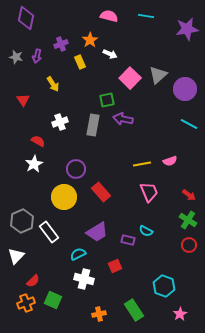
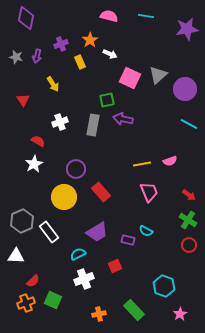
pink square at (130, 78): rotated 20 degrees counterclockwise
white triangle at (16, 256): rotated 48 degrees clockwise
white cross at (84, 279): rotated 36 degrees counterclockwise
green rectangle at (134, 310): rotated 10 degrees counterclockwise
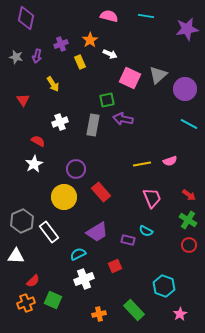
pink trapezoid at (149, 192): moved 3 px right, 6 px down
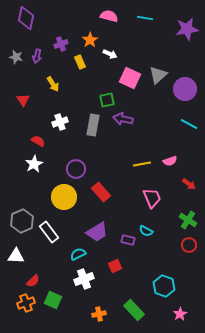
cyan line at (146, 16): moved 1 px left, 2 px down
red arrow at (189, 195): moved 11 px up
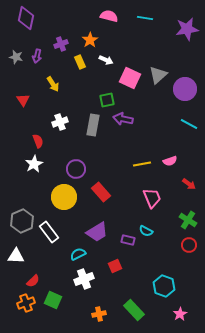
white arrow at (110, 54): moved 4 px left, 6 px down
red semicircle at (38, 141): rotated 40 degrees clockwise
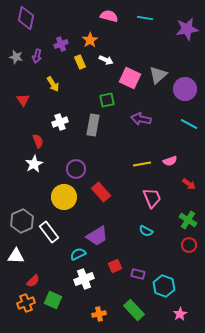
purple arrow at (123, 119): moved 18 px right
purple trapezoid at (97, 232): moved 4 px down
purple rectangle at (128, 240): moved 10 px right, 34 px down
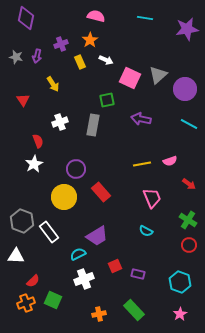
pink semicircle at (109, 16): moved 13 px left
gray hexagon at (22, 221): rotated 15 degrees counterclockwise
cyan hexagon at (164, 286): moved 16 px right, 4 px up
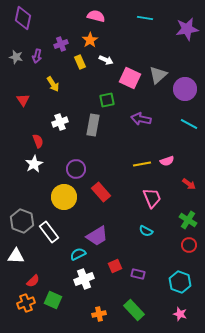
purple diamond at (26, 18): moved 3 px left
pink semicircle at (170, 161): moved 3 px left
pink star at (180, 314): rotated 24 degrees counterclockwise
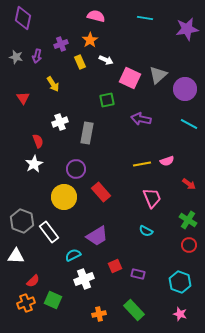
red triangle at (23, 100): moved 2 px up
gray rectangle at (93, 125): moved 6 px left, 8 px down
cyan semicircle at (78, 254): moved 5 px left, 1 px down
